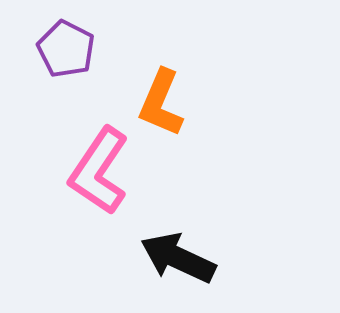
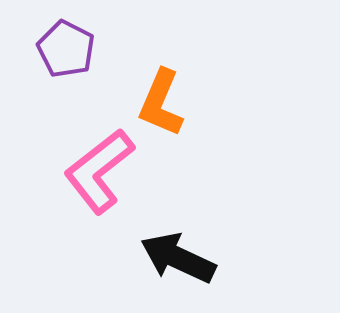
pink L-shape: rotated 18 degrees clockwise
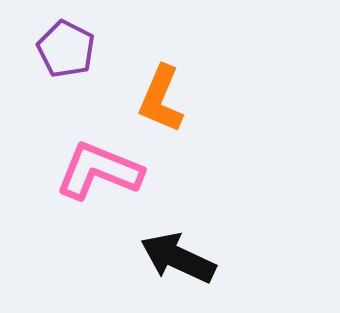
orange L-shape: moved 4 px up
pink L-shape: rotated 60 degrees clockwise
